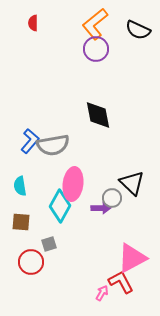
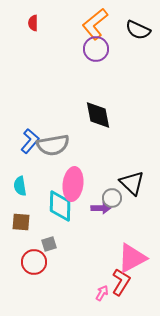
cyan diamond: rotated 28 degrees counterclockwise
red circle: moved 3 px right
red L-shape: rotated 60 degrees clockwise
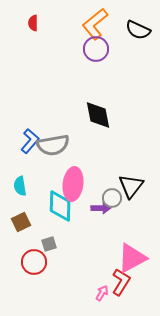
black triangle: moved 1 px left, 3 px down; rotated 24 degrees clockwise
brown square: rotated 30 degrees counterclockwise
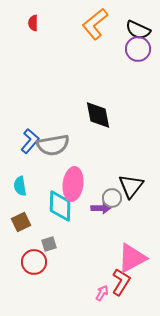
purple circle: moved 42 px right
